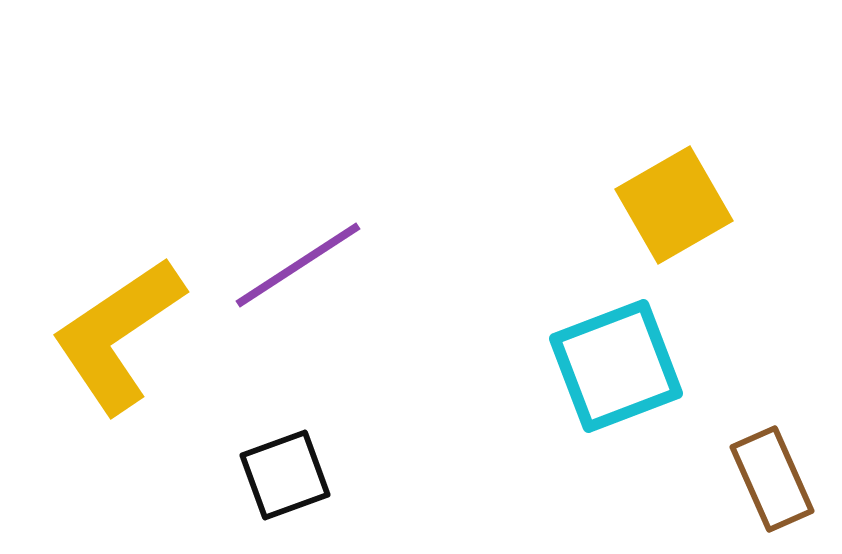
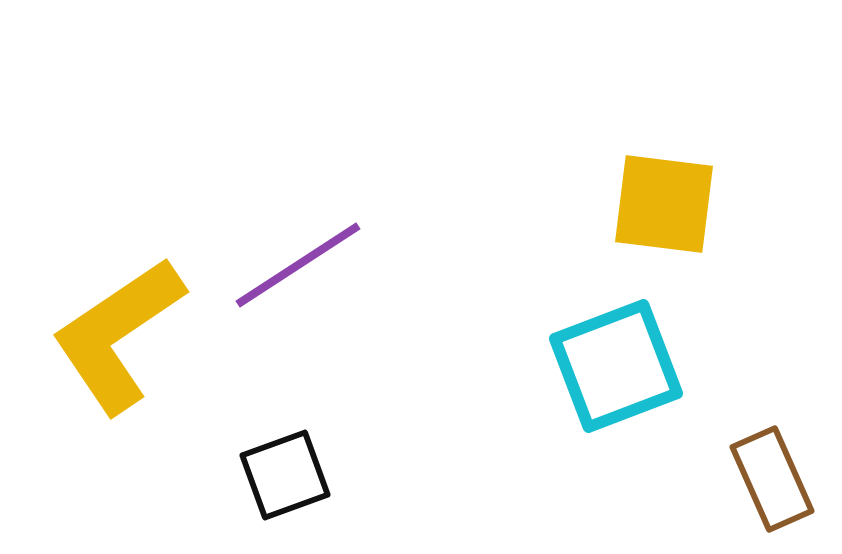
yellow square: moved 10 px left, 1 px up; rotated 37 degrees clockwise
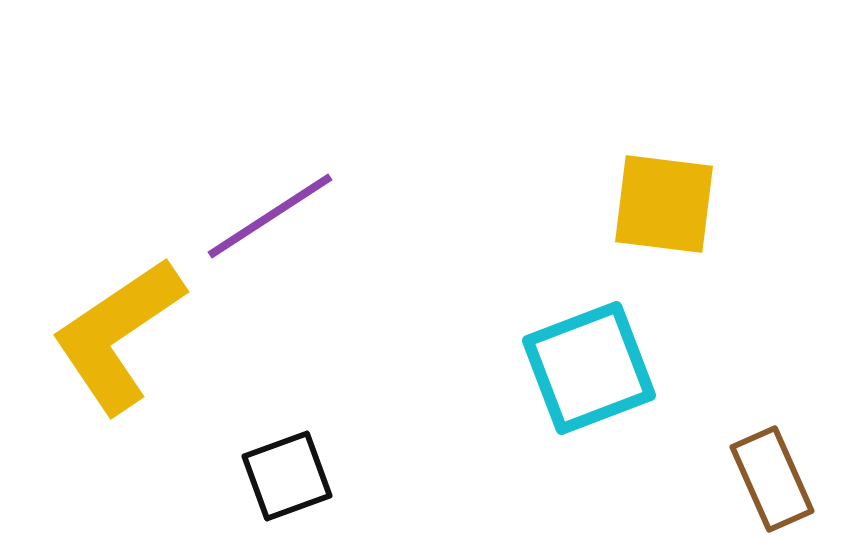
purple line: moved 28 px left, 49 px up
cyan square: moved 27 px left, 2 px down
black square: moved 2 px right, 1 px down
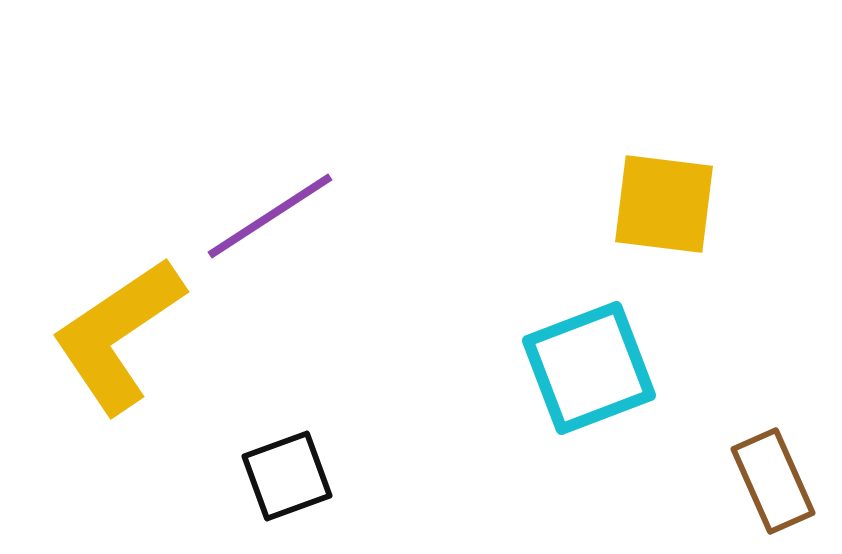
brown rectangle: moved 1 px right, 2 px down
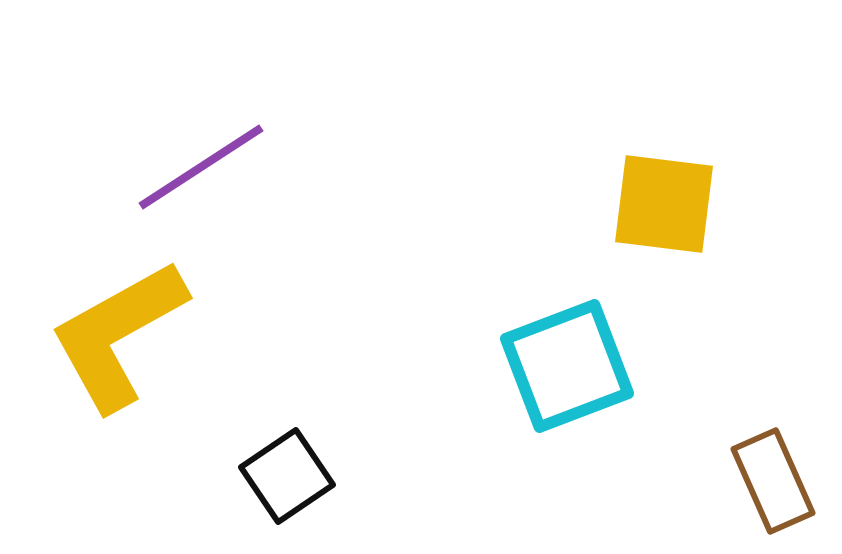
purple line: moved 69 px left, 49 px up
yellow L-shape: rotated 5 degrees clockwise
cyan square: moved 22 px left, 2 px up
black square: rotated 14 degrees counterclockwise
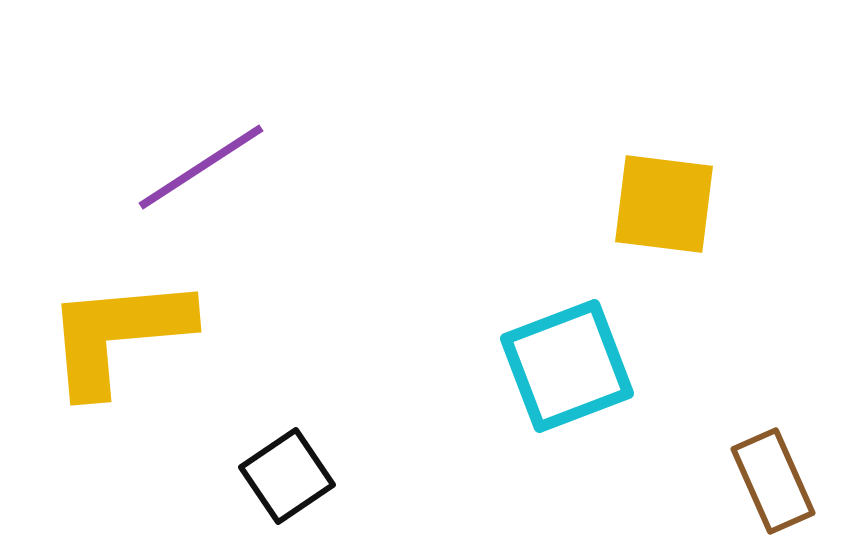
yellow L-shape: rotated 24 degrees clockwise
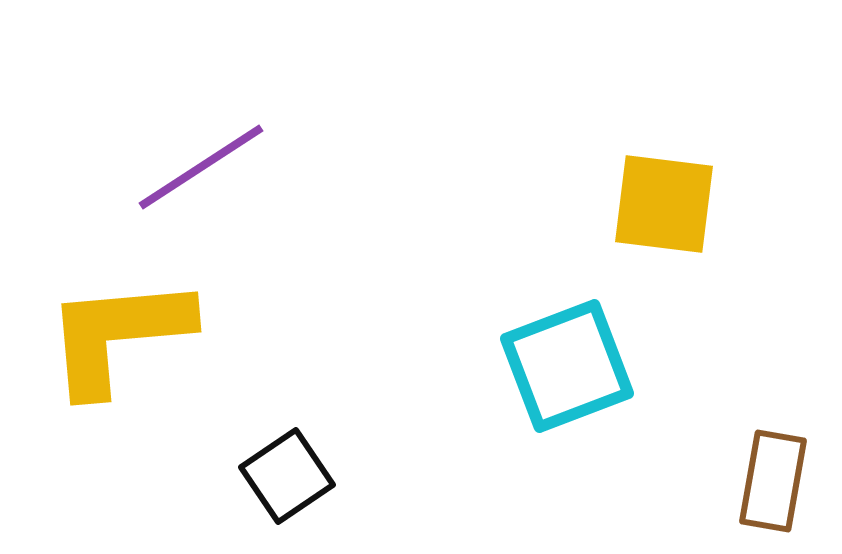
brown rectangle: rotated 34 degrees clockwise
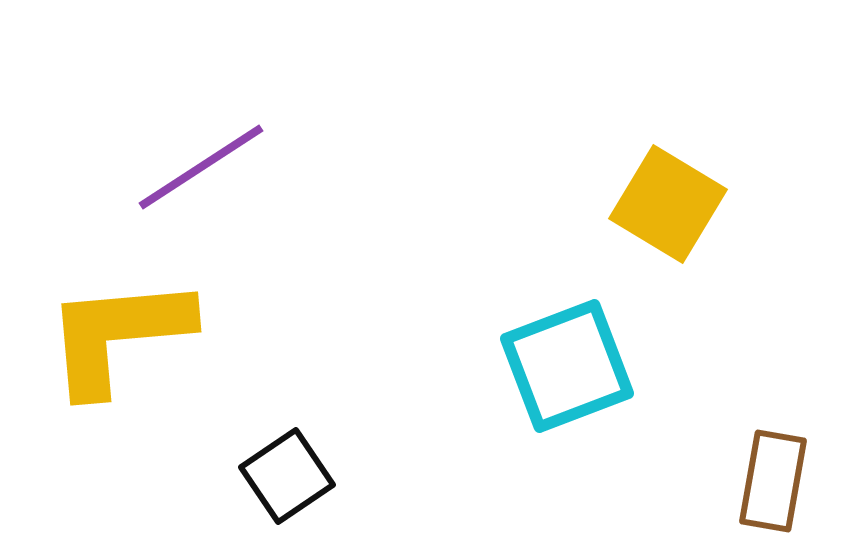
yellow square: moved 4 px right; rotated 24 degrees clockwise
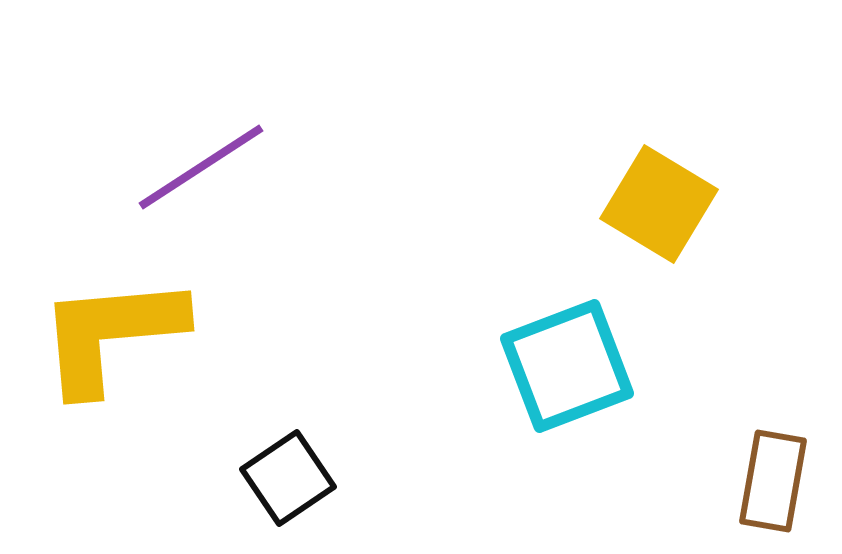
yellow square: moved 9 px left
yellow L-shape: moved 7 px left, 1 px up
black square: moved 1 px right, 2 px down
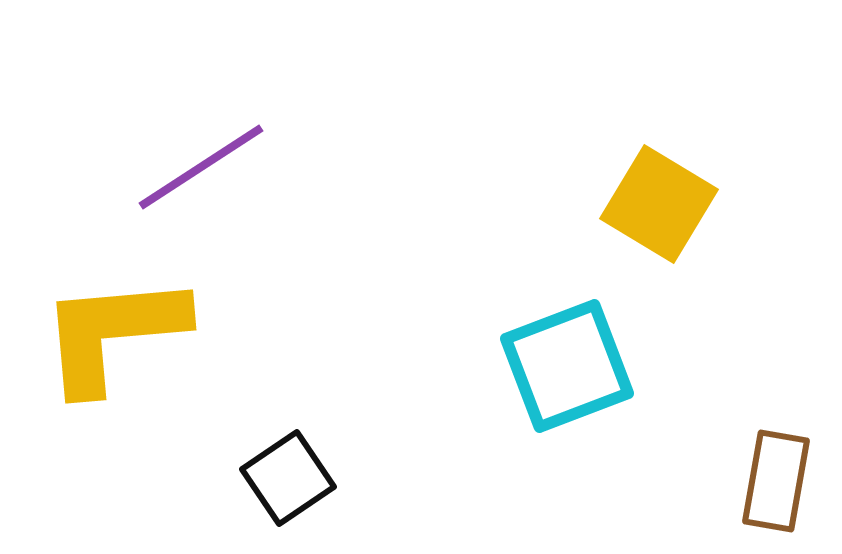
yellow L-shape: moved 2 px right, 1 px up
brown rectangle: moved 3 px right
